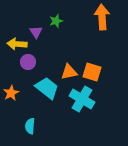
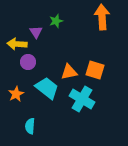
orange square: moved 3 px right, 2 px up
orange star: moved 5 px right, 1 px down
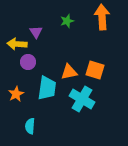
green star: moved 11 px right
cyan trapezoid: rotated 60 degrees clockwise
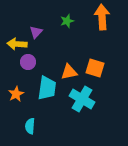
purple triangle: rotated 16 degrees clockwise
orange square: moved 2 px up
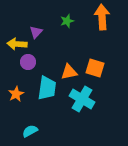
cyan semicircle: moved 5 px down; rotated 56 degrees clockwise
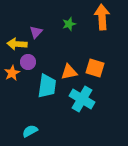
green star: moved 2 px right, 3 px down
cyan trapezoid: moved 2 px up
orange star: moved 4 px left, 21 px up
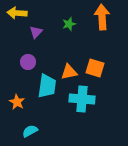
yellow arrow: moved 31 px up
orange star: moved 5 px right, 29 px down; rotated 14 degrees counterclockwise
cyan cross: rotated 25 degrees counterclockwise
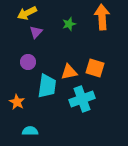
yellow arrow: moved 10 px right; rotated 30 degrees counterclockwise
cyan cross: rotated 25 degrees counterclockwise
cyan semicircle: rotated 28 degrees clockwise
